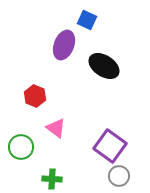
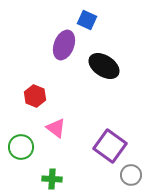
gray circle: moved 12 px right, 1 px up
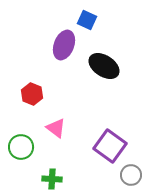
red hexagon: moved 3 px left, 2 px up
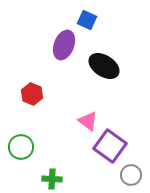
pink triangle: moved 32 px right, 7 px up
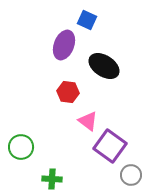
red hexagon: moved 36 px right, 2 px up; rotated 15 degrees counterclockwise
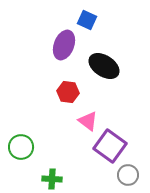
gray circle: moved 3 px left
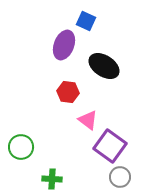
blue square: moved 1 px left, 1 px down
pink triangle: moved 1 px up
gray circle: moved 8 px left, 2 px down
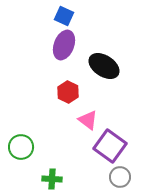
blue square: moved 22 px left, 5 px up
red hexagon: rotated 20 degrees clockwise
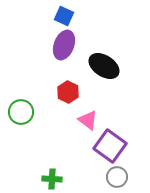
green circle: moved 35 px up
gray circle: moved 3 px left
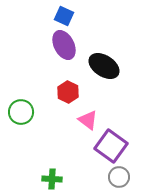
purple ellipse: rotated 48 degrees counterclockwise
purple square: moved 1 px right
gray circle: moved 2 px right
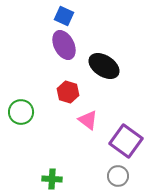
red hexagon: rotated 10 degrees counterclockwise
purple square: moved 15 px right, 5 px up
gray circle: moved 1 px left, 1 px up
